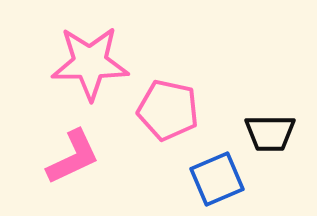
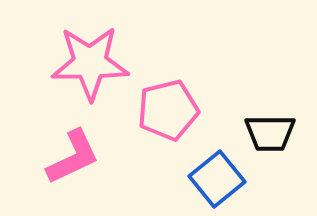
pink pentagon: rotated 26 degrees counterclockwise
blue square: rotated 16 degrees counterclockwise
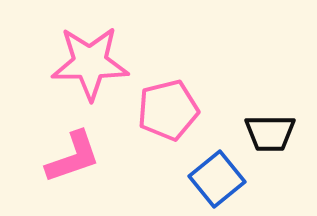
pink L-shape: rotated 6 degrees clockwise
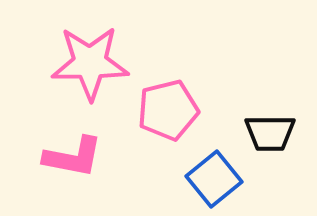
pink L-shape: rotated 30 degrees clockwise
blue square: moved 3 px left
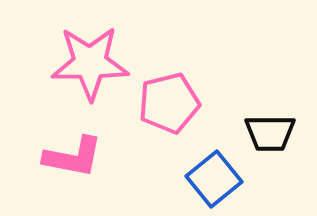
pink pentagon: moved 1 px right, 7 px up
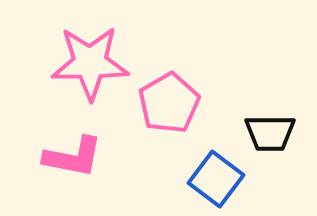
pink pentagon: rotated 16 degrees counterclockwise
blue square: moved 2 px right; rotated 14 degrees counterclockwise
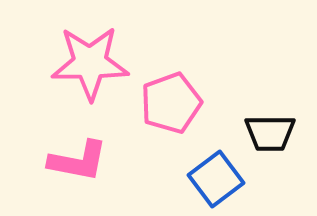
pink pentagon: moved 2 px right; rotated 10 degrees clockwise
pink L-shape: moved 5 px right, 4 px down
blue square: rotated 16 degrees clockwise
